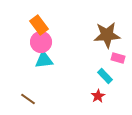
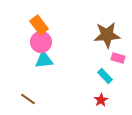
red star: moved 3 px right, 4 px down
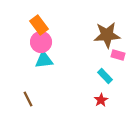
pink rectangle: moved 3 px up
brown line: rotated 28 degrees clockwise
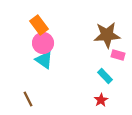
pink circle: moved 2 px right, 1 px down
cyan triangle: rotated 42 degrees clockwise
